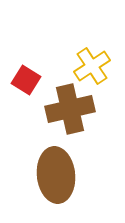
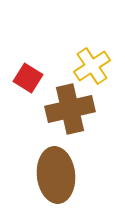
red square: moved 2 px right, 2 px up
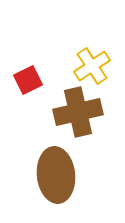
red square: moved 2 px down; rotated 32 degrees clockwise
brown cross: moved 8 px right, 3 px down
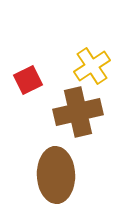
brown ellipse: rotated 4 degrees clockwise
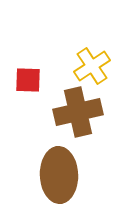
red square: rotated 28 degrees clockwise
brown ellipse: moved 3 px right
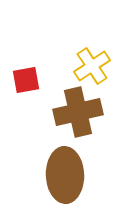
red square: moved 2 px left; rotated 12 degrees counterclockwise
brown ellipse: moved 6 px right
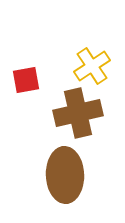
brown cross: moved 1 px down
